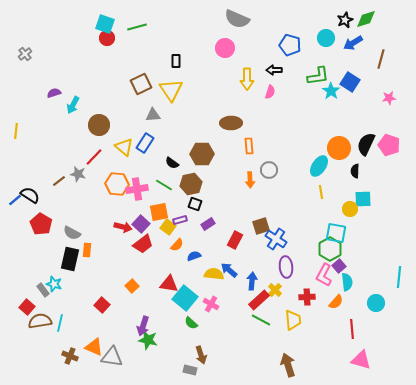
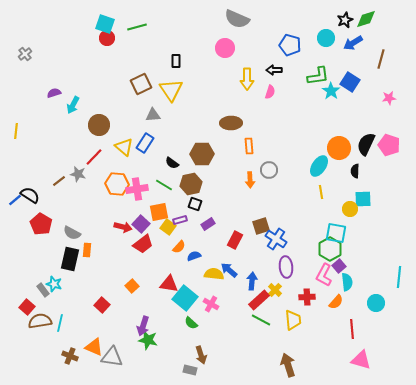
orange semicircle at (177, 245): moved 2 px right, 2 px down
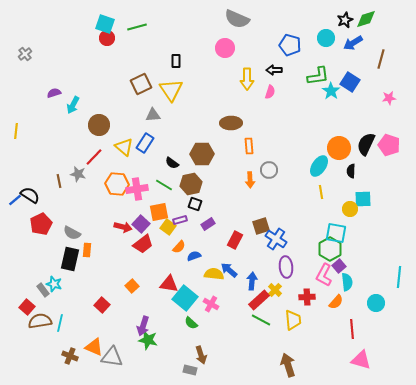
black semicircle at (355, 171): moved 4 px left
brown line at (59, 181): rotated 64 degrees counterclockwise
red pentagon at (41, 224): rotated 15 degrees clockwise
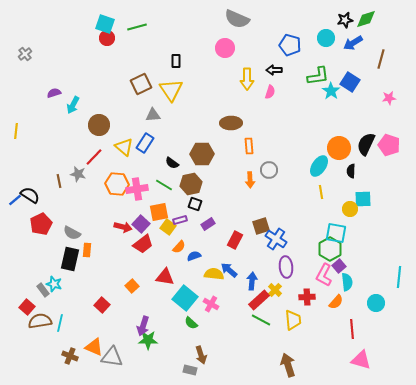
black star at (345, 20): rotated 14 degrees clockwise
red triangle at (169, 284): moved 4 px left, 7 px up
green star at (148, 340): rotated 12 degrees counterclockwise
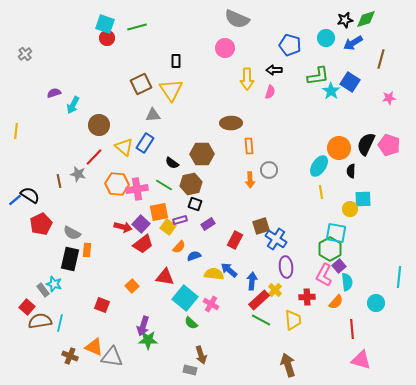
red square at (102, 305): rotated 21 degrees counterclockwise
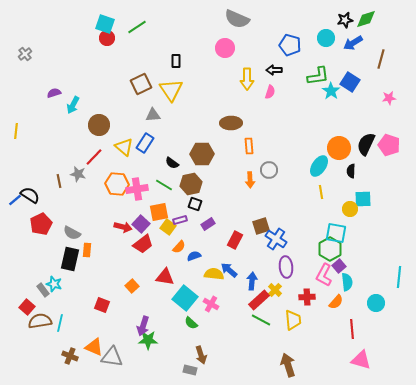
green line at (137, 27): rotated 18 degrees counterclockwise
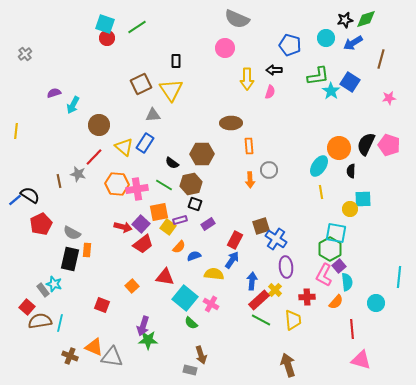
blue arrow at (229, 270): moved 3 px right, 10 px up; rotated 84 degrees clockwise
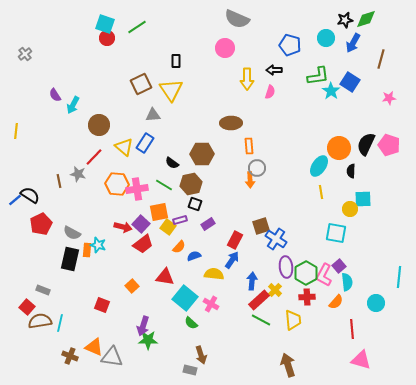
blue arrow at (353, 43): rotated 30 degrees counterclockwise
purple semicircle at (54, 93): moved 1 px right, 2 px down; rotated 104 degrees counterclockwise
gray circle at (269, 170): moved 12 px left, 2 px up
green hexagon at (330, 249): moved 24 px left, 24 px down
cyan star at (54, 284): moved 44 px right, 39 px up
gray rectangle at (43, 290): rotated 32 degrees counterclockwise
